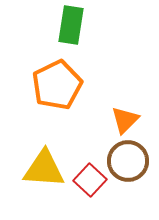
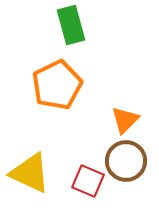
green rectangle: rotated 24 degrees counterclockwise
brown circle: moved 2 px left
yellow triangle: moved 14 px left, 4 px down; rotated 21 degrees clockwise
red square: moved 2 px left, 1 px down; rotated 20 degrees counterclockwise
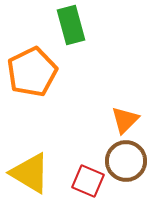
orange pentagon: moved 25 px left, 13 px up
yellow triangle: rotated 6 degrees clockwise
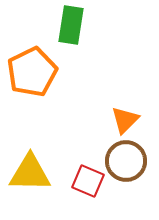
green rectangle: rotated 24 degrees clockwise
yellow triangle: rotated 30 degrees counterclockwise
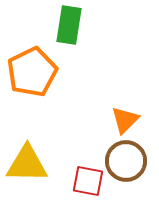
green rectangle: moved 2 px left
yellow triangle: moved 3 px left, 9 px up
red square: rotated 12 degrees counterclockwise
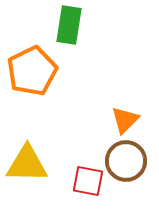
orange pentagon: moved 1 px up
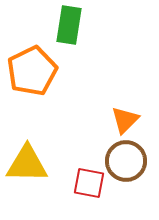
red square: moved 1 px right, 2 px down
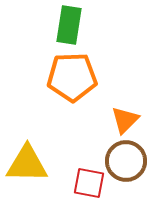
orange pentagon: moved 40 px right, 6 px down; rotated 24 degrees clockwise
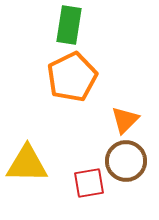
orange pentagon: rotated 24 degrees counterclockwise
red square: rotated 20 degrees counterclockwise
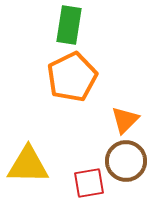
yellow triangle: moved 1 px right, 1 px down
